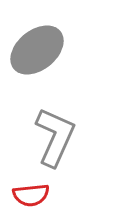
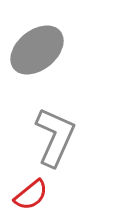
red semicircle: rotated 33 degrees counterclockwise
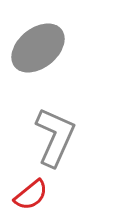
gray ellipse: moved 1 px right, 2 px up
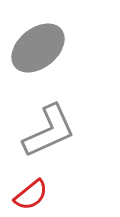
gray L-shape: moved 6 px left, 6 px up; rotated 42 degrees clockwise
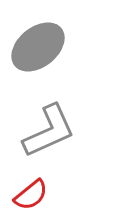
gray ellipse: moved 1 px up
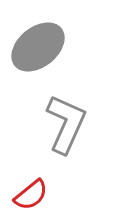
gray L-shape: moved 17 px right, 7 px up; rotated 42 degrees counterclockwise
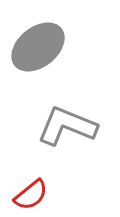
gray L-shape: moved 1 px right, 2 px down; rotated 92 degrees counterclockwise
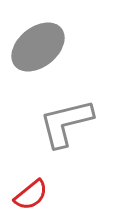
gray L-shape: moved 1 px left, 3 px up; rotated 36 degrees counterclockwise
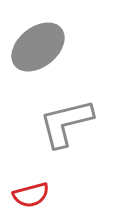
red semicircle: rotated 24 degrees clockwise
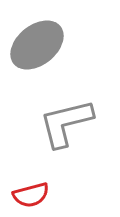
gray ellipse: moved 1 px left, 2 px up
